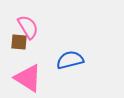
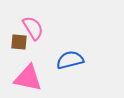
pink semicircle: moved 5 px right, 1 px down
pink triangle: rotated 20 degrees counterclockwise
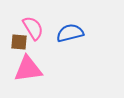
blue semicircle: moved 27 px up
pink triangle: moved 9 px up; rotated 20 degrees counterclockwise
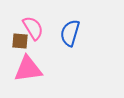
blue semicircle: rotated 60 degrees counterclockwise
brown square: moved 1 px right, 1 px up
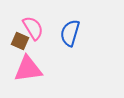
brown square: rotated 18 degrees clockwise
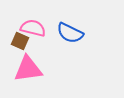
pink semicircle: rotated 45 degrees counterclockwise
blue semicircle: rotated 80 degrees counterclockwise
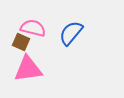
blue semicircle: moved 1 px right; rotated 104 degrees clockwise
brown square: moved 1 px right, 1 px down
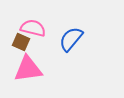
blue semicircle: moved 6 px down
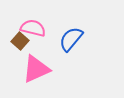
brown square: moved 1 px left, 1 px up; rotated 18 degrees clockwise
pink triangle: moved 8 px right; rotated 16 degrees counterclockwise
